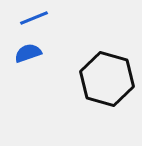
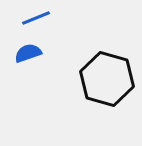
blue line: moved 2 px right
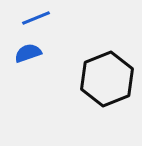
black hexagon: rotated 22 degrees clockwise
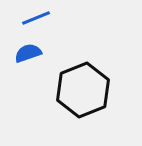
black hexagon: moved 24 px left, 11 px down
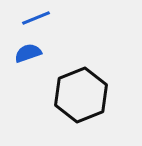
black hexagon: moved 2 px left, 5 px down
